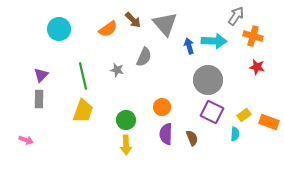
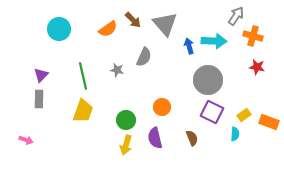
purple semicircle: moved 11 px left, 4 px down; rotated 15 degrees counterclockwise
yellow arrow: rotated 18 degrees clockwise
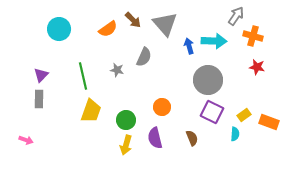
yellow trapezoid: moved 8 px right
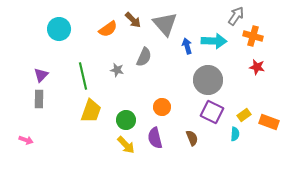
blue arrow: moved 2 px left
yellow arrow: rotated 60 degrees counterclockwise
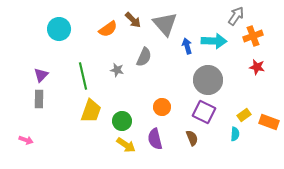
orange cross: rotated 36 degrees counterclockwise
purple square: moved 8 px left
green circle: moved 4 px left, 1 px down
purple semicircle: moved 1 px down
yellow arrow: rotated 12 degrees counterclockwise
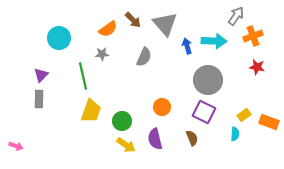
cyan circle: moved 9 px down
gray star: moved 15 px left, 16 px up; rotated 16 degrees counterclockwise
pink arrow: moved 10 px left, 6 px down
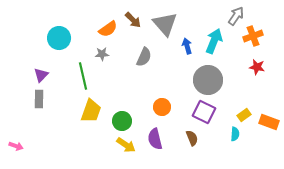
cyan arrow: rotated 70 degrees counterclockwise
